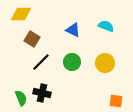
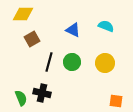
yellow diamond: moved 2 px right
brown square: rotated 28 degrees clockwise
black line: moved 8 px right; rotated 30 degrees counterclockwise
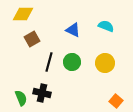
orange square: rotated 32 degrees clockwise
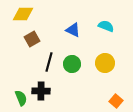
green circle: moved 2 px down
black cross: moved 1 px left, 2 px up; rotated 12 degrees counterclockwise
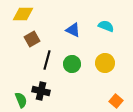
black line: moved 2 px left, 2 px up
black cross: rotated 12 degrees clockwise
green semicircle: moved 2 px down
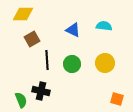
cyan semicircle: moved 2 px left; rotated 14 degrees counterclockwise
black line: rotated 18 degrees counterclockwise
orange square: moved 1 px right, 2 px up; rotated 24 degrees counterclockwise
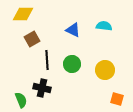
yellow circle: moved 7 px down
black cross: moved 1 px right, 3 px up
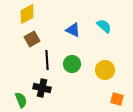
yellow diamond: moved 4 px right; rotated 30 degrees counterclockwise
cyan semicircle: rotated 35 degrees clockwise
